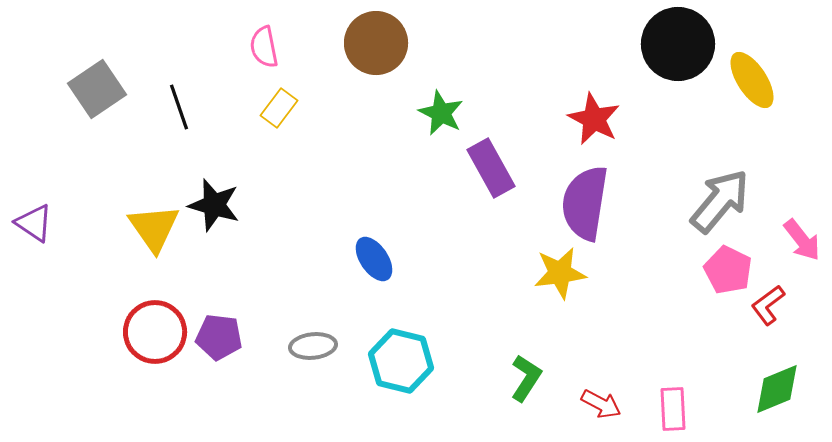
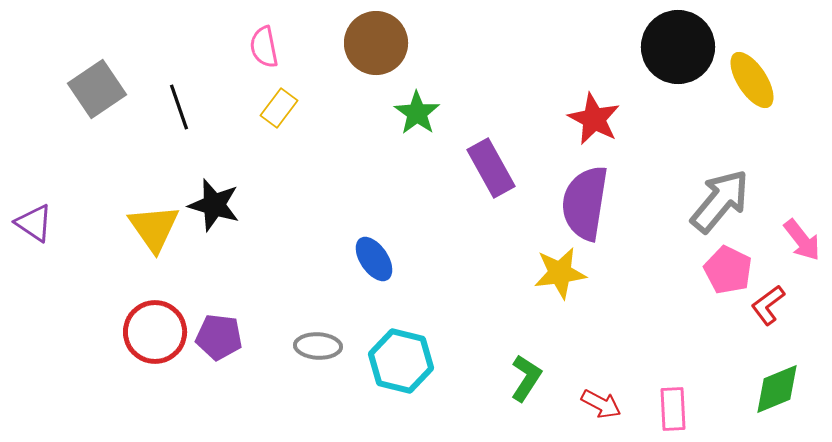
black circle: moved 3 px down
green star: moved 24 px left; rotated 9 degrees clockwise
gray ellipse: moved 5 px right; rotated 9 degrees clockwise
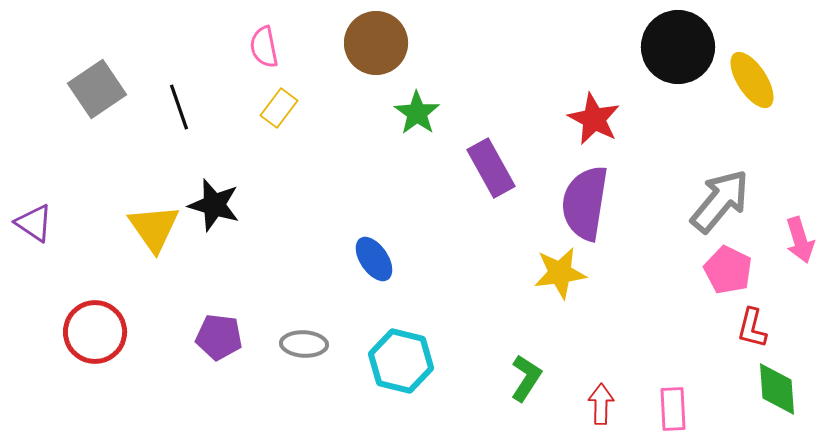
pink arrow: moved 2 px left; rotated 21 degrees clockwise
red L-shape: moved 16 px left, 23 px down; rotated 39 degrees counterclockwise
red circle: moved 60 px left
gray ellipse: moved 14 px left, 2 px up
green diamond: rotated 72 degrees counterclockwise
red arrow: rotated 117 degrees counterclockwise
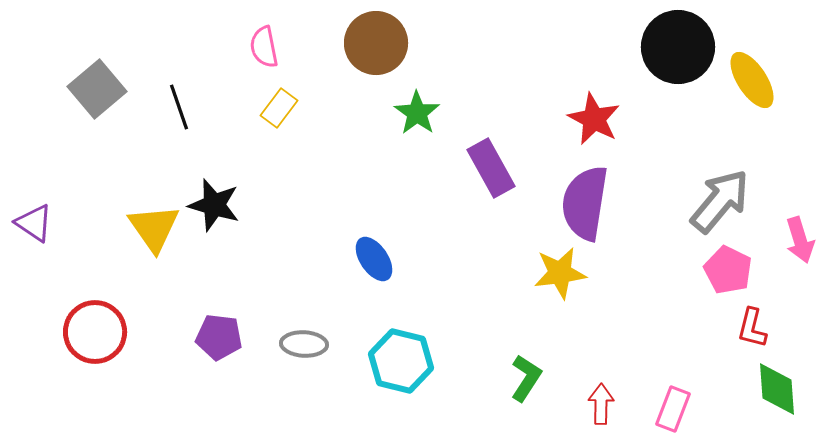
gray square: rotated 6 degrees counterclockwise
pink rectangle: rotated 24 degrees clockwise
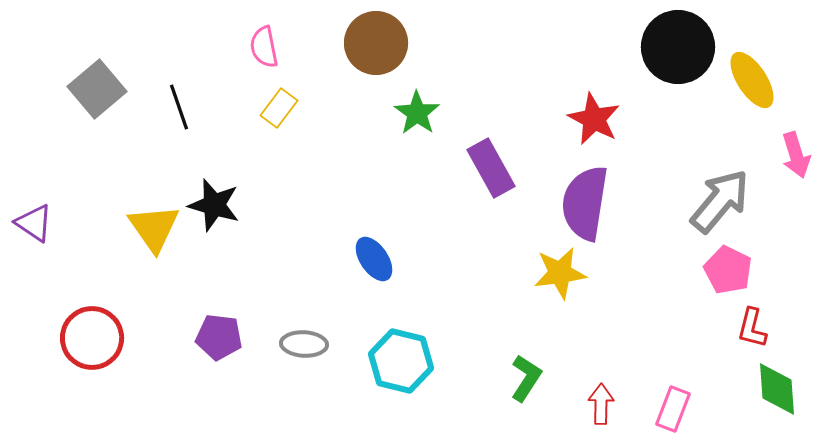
pink arrow: moved 4 px left, 85 px up
red circle: moved 3 px left, 6 px down
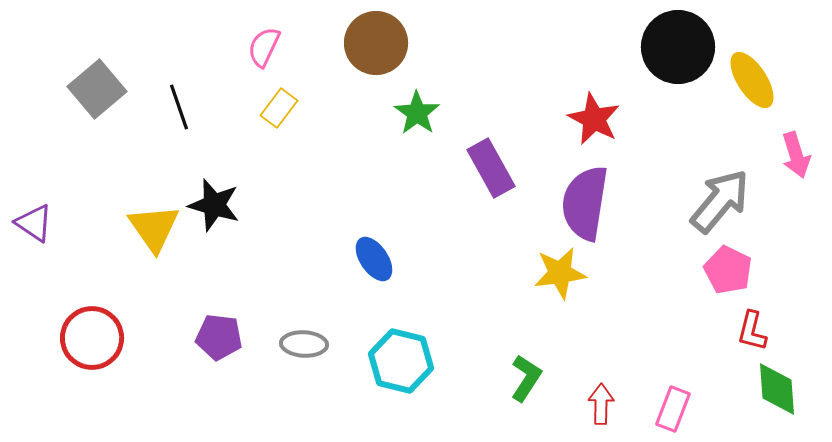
pink semicircle: rotated 36 degrees clockwise
red L-shape: moved 3 px down
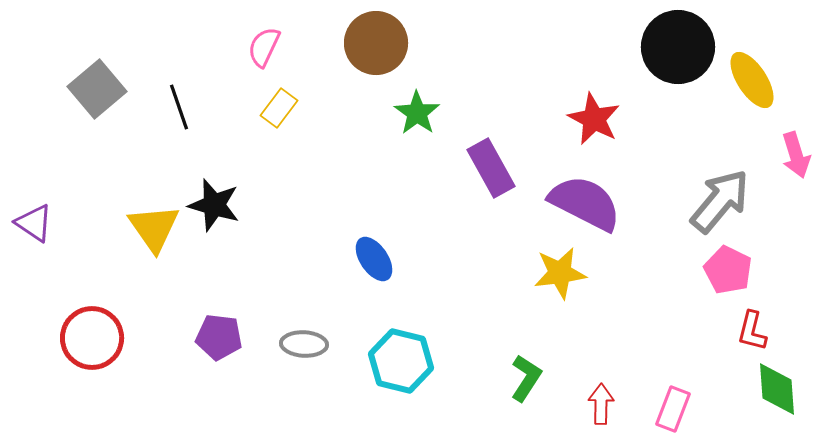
purple semicircle: rotated 108 degrees clockwise
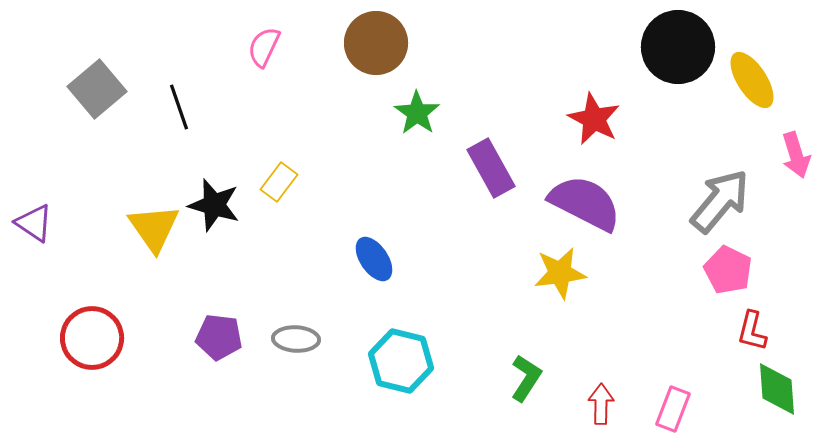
yellow rectangle: moved 74 px down
gray ellipse: moved 8 px left, 5 px up
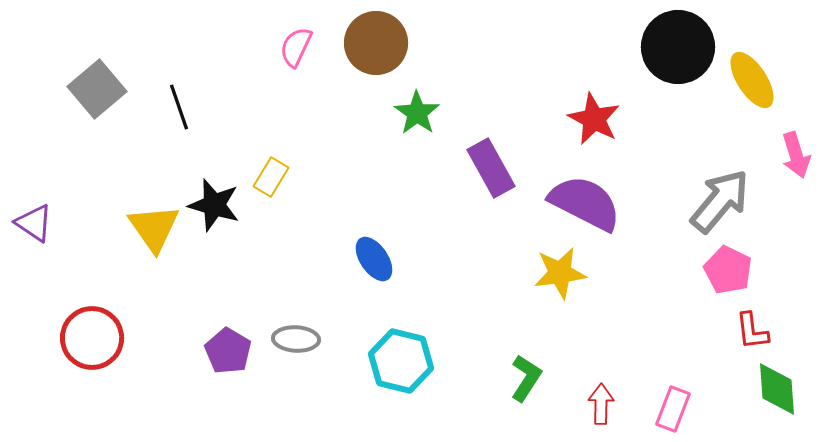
pink semicircle: moved 32 px right
yellow rectangle: moved 8 px left, 5 px up; rotated 6 degrees counterclockwise
red L-shape: rotated 21 degrees counterclockwise
purple pentagon: moved 9 px right, 14 px down; rotated 24 degrees clockwise
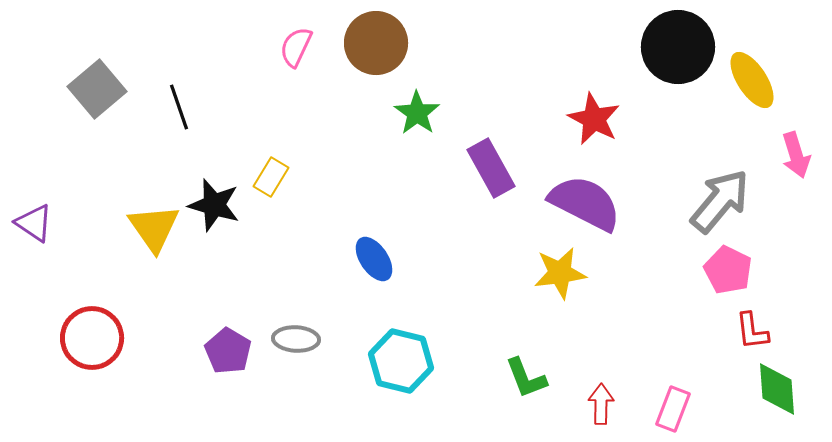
green L-shape: rotated 126 degrees clockwise
